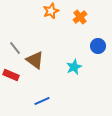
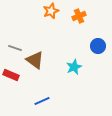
orange cross: moved 1 px left, 1 px up; rotated 16 degrees clockwise
gray line: rotated 32 degrees counterclockwise
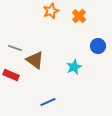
orange cross: rotated 24 degrees counterclockwise
blue line: moved 6 px right, 1 px down
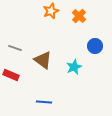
blue circle: moved 3 px left
brown triangle: moved 8 px right
blue line: moved 4 px left; rotated 28 degrees clockwise
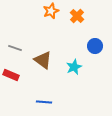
orange cross: moved 2 px left
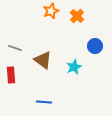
red rectangle: rotated 63 degrees clockwise
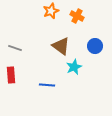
orange cross: rotated 16 degrees counterclockwise
brown triangle: moved 18 px right, 14 px up
blue line: moved 3 px right, 17 px up
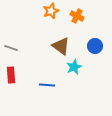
gray line: moved 4 px left
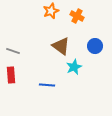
gray line: moved 2 px right, 3 px down
